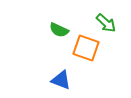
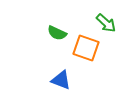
green semicircle: moved 2 px left, 3 px down
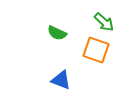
green arrow: moved 2 px left, 1 px up
orange square: moved 10 px right, 2 px down
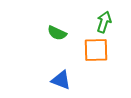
green arrow: rotated 115 degrees counterclockwise
orange square: rotated 20 degrees counterclockwise
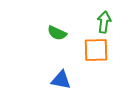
green arrow: rotated 10 degrees counterclockwise
blue triangle: rotated 10 degrees counterclockwise
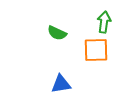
blue triangle: moved 4 px down; rotated 20 degrees counterclockwise
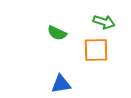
green arrow: rotated 100 degrees clockwise
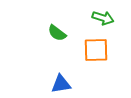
green arrow: moved 1 px left, 4 px up
green semicircle: rotated 12 degrees clockwise
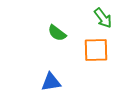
green arrow: rotated 35 degrees clockwise
blue triangle: moved 10 px left, 2 px up
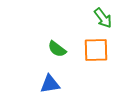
green semicircle: moved 16 px down
blue triangle: moved 1 px left, 2 px down
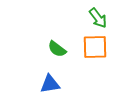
green arrow: moved 5 px left
orange square: moved 1 px left, 3 px up
